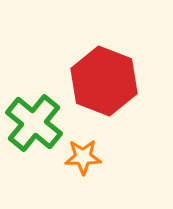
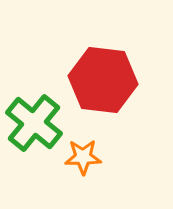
red hexagon: moved 1 px left, 1 px up; rotated 14 degrees counterclockwise
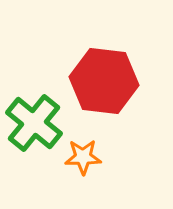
red hexagon: moved 1 px right, 1 px down
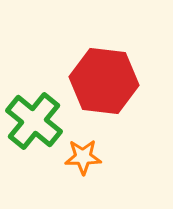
green cross: moved 2 px up
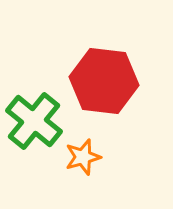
orange star: rotated 15 degrees counterclockwise
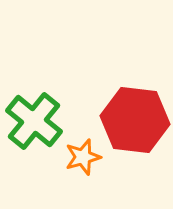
red hexagon: moved 31 px right, 39 px down
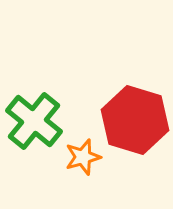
red hexagon: rotated 10 degrees clockwise
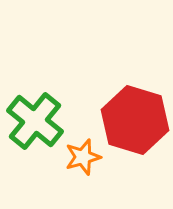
green cross: moved 1 px right
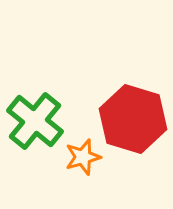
red hexagon: moved 2 px left, 1 px up
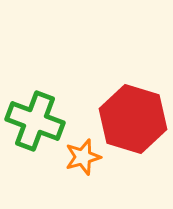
green cross: rotated 18 degrees counterclockwise
